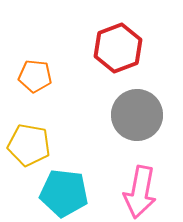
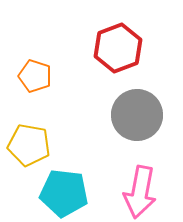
orange pentagon: rotated 12 degrees clockwise
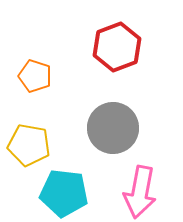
red hexagon: moved 1 px left, 1 px up
gray circle: moved 24 px left, 13 px down
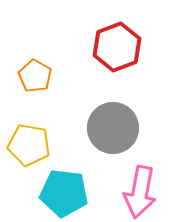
orange pentagon: rotated 12 degrees clockwise
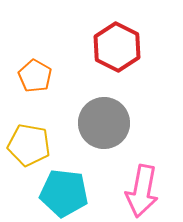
red hexagon: rotated 12 degrees counterclockwise
gray circle: moved 9 px left, 5 px up
pink arrow: moved 2 px right, 1 px up
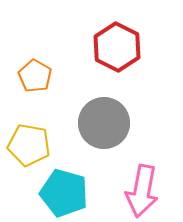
cyan pentagon: rotated 9 degrees clockwise
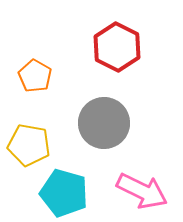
pink arrow: rotated 75 degrees counterclockwise
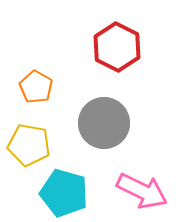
orange pentagon: moved 1 px right, 11 px down
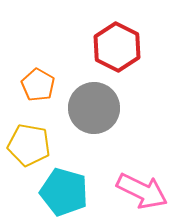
orange pentagon: moved 2 px right, 2 px up
gray circle: moved 10 px left, 15 px up
cyan pentagon: moved 1 px up
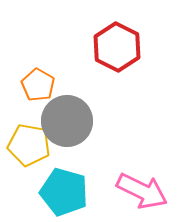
gray circle: moved 27 px left, 13 px down
